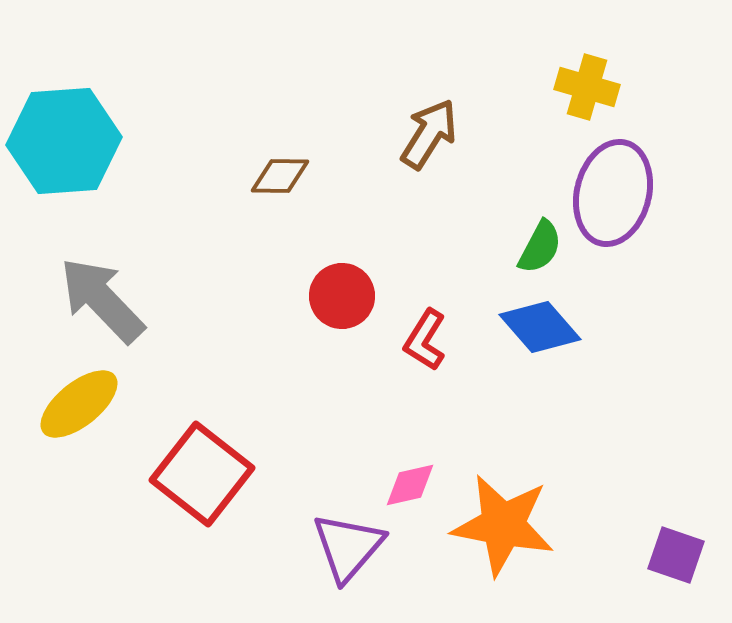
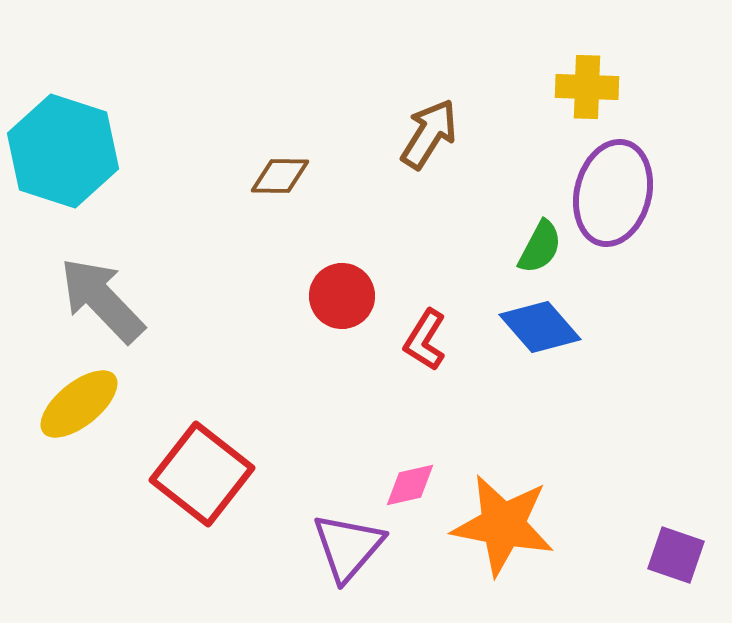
yellow cross: rotated 14 degrees counterclockwise
cyan hexagon: moved 1 px left, 10 px down; rotated 22 degrees clockwise
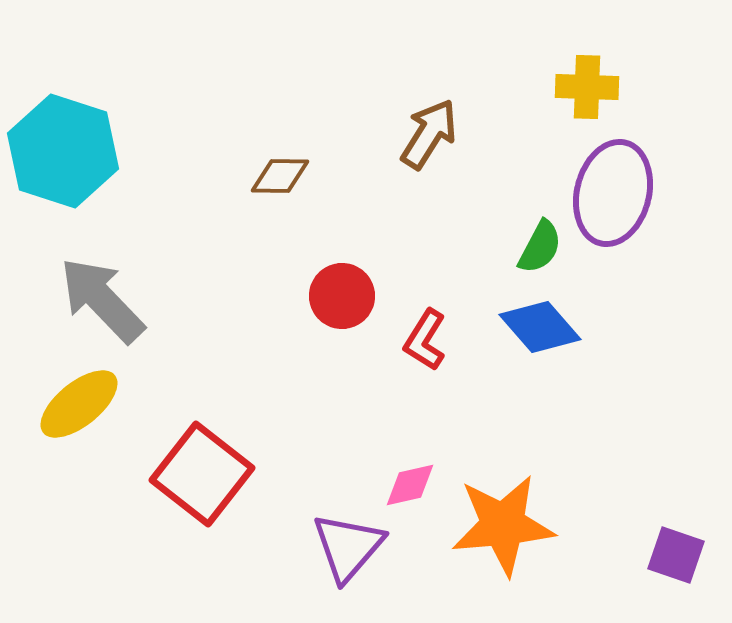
orange star: rotated 16 degrees counterclockwise
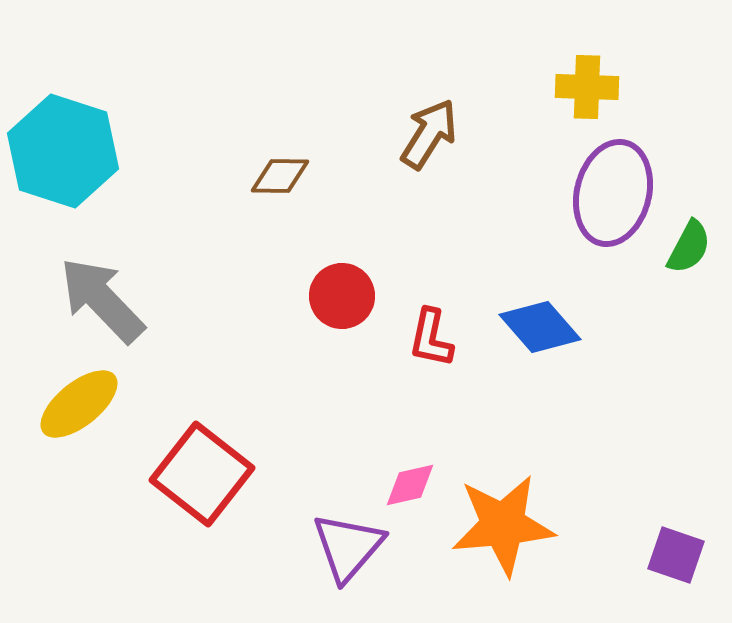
green semicircle: moved 149 px right
red L-shape: moved 6 px right, 2 px up; rotated 20 degrees counterclockwise
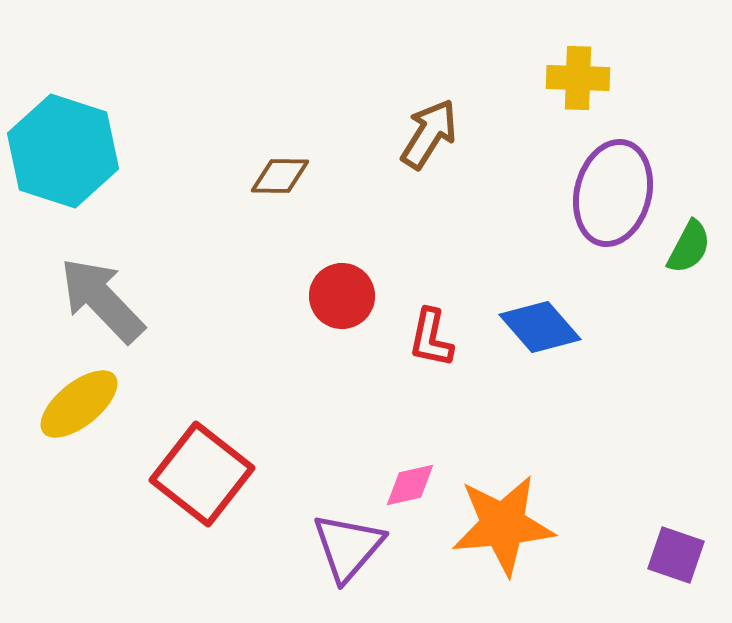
yellow cross: moved 9 px left, 9 px up
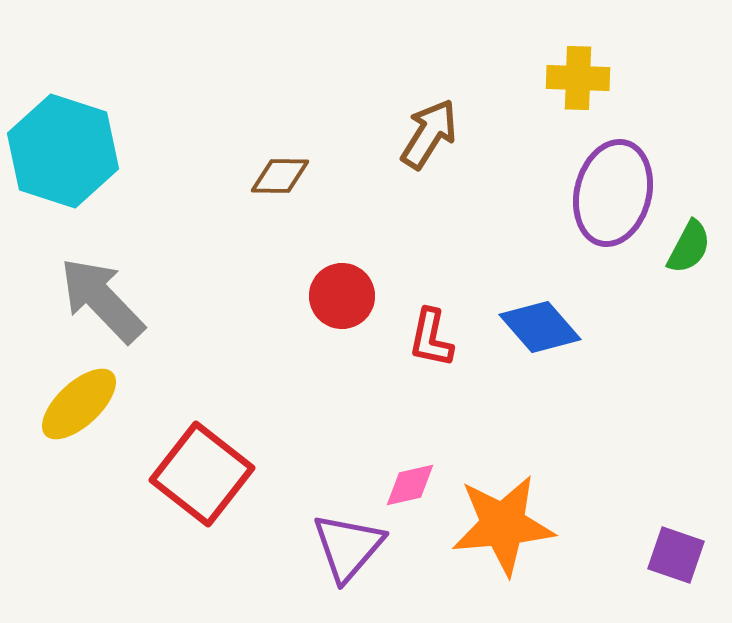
yellow ellipse: rotated 4 degrees counterclockwise
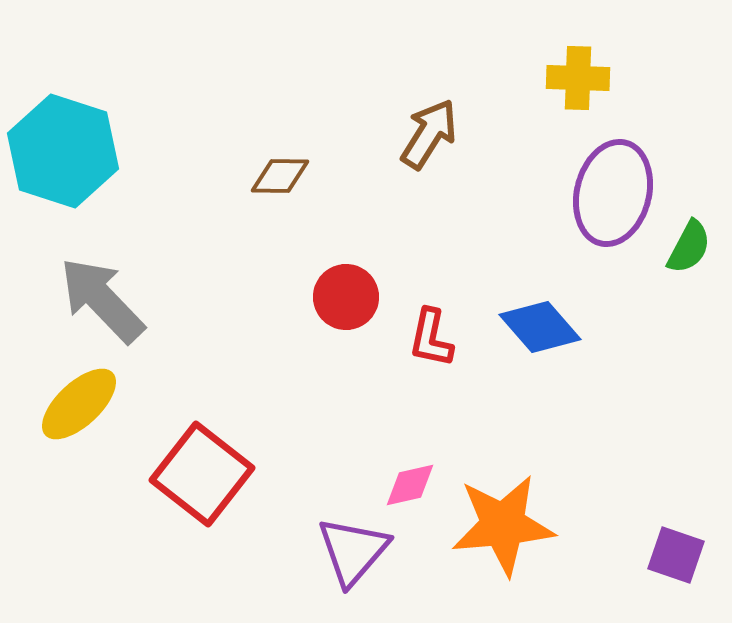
red circle: moved 4 px right, 1 px down
purple triangle: moved 5 px right, 4 px down
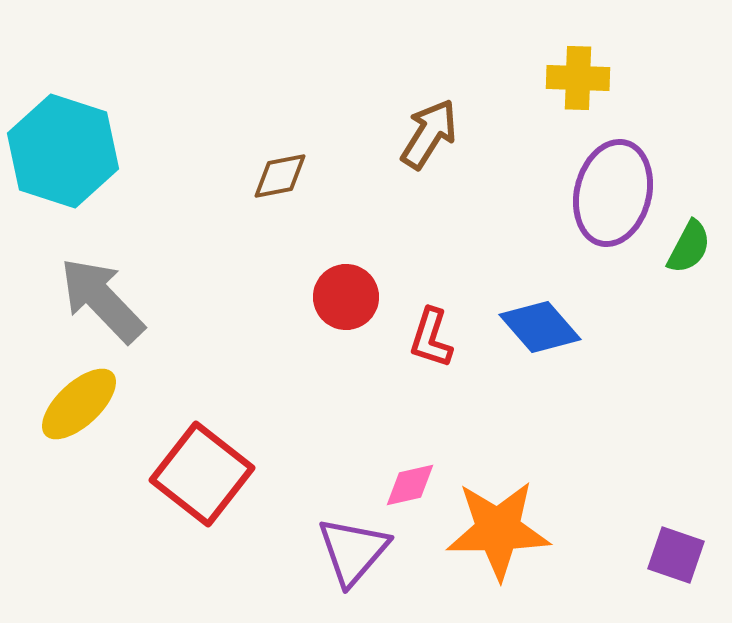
brown diamond: rotated 12 degrees counterclockwise
red L-shape: rotated 6 degrees clockwise
orange star: moved 5 px left, 5 px down; rotated 4 degrees clockwise
